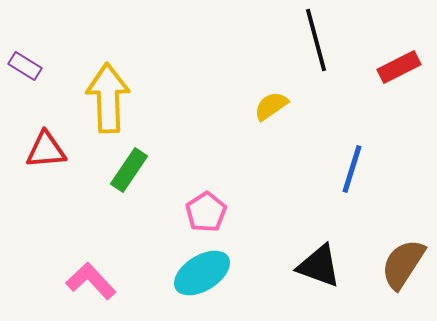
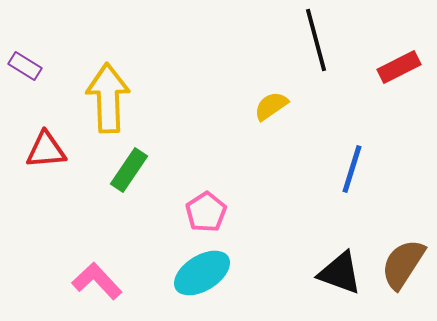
black triangle: moved 21 px right, 7 px down
pink L-shape: moved 6 px right
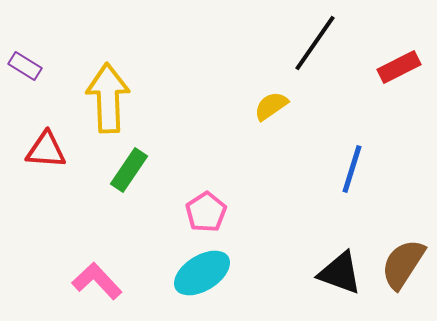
black line: moved 1 px left, 3 px down; rotated 50 degrees clockwise
red triangle: rotated 9 degrees clockwise
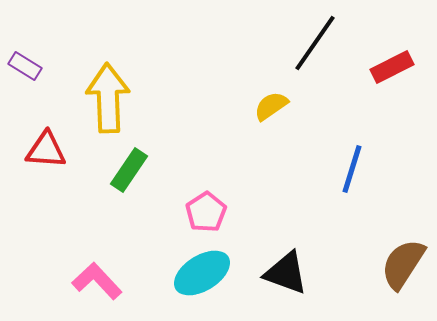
red rectangle: moved 7 px left
black triangle: moved 54 px left
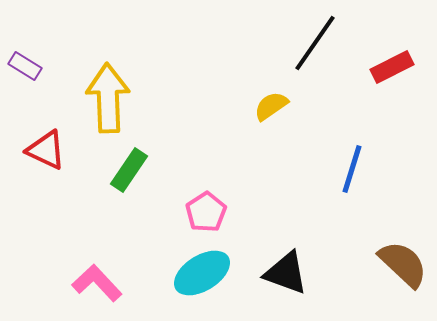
red triangle: rotated 21 degrees clockwise
brown semicircle: rotated 100 degrees clockwise
pink L-shape: moved 2 px down
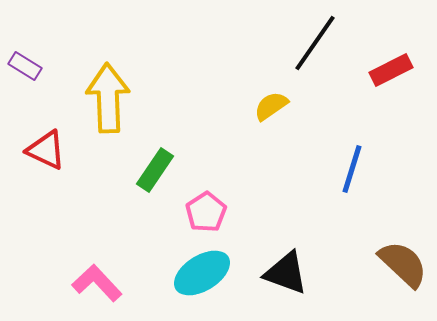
red rectangle: moved 1 px left, 3 px down
green rectangle: moved 26 px right
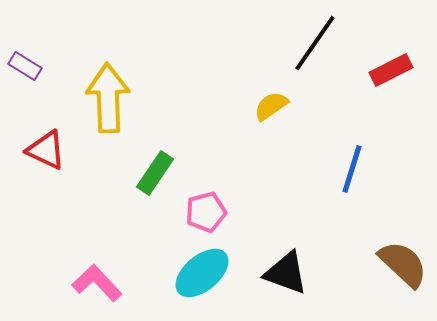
green rectangle: moved 3 px down
pink pentagon: rotated 18 degrees clockwise
cyan ellipse: rotated 8 degrees counterclockwise
